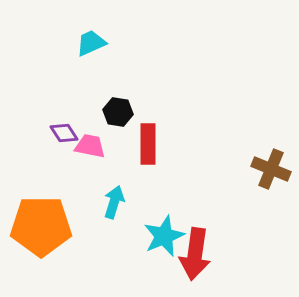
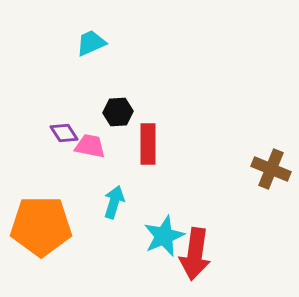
black hexagon: rotated 12 degrees counterclockwise
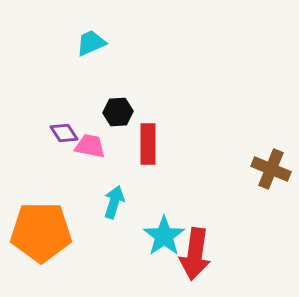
orange pentagon: moved 6 px down
cyan star: rotated 12 degrees counterclockwise
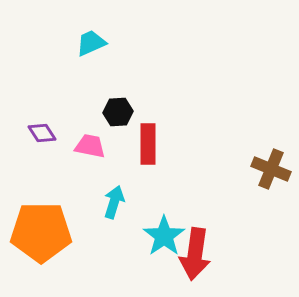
purple diamond: moved 22 px left
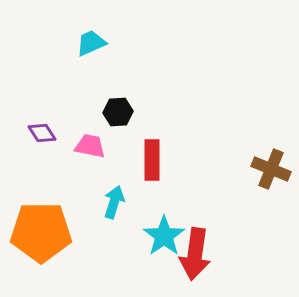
red rectangle: moved 4 px right, 16 px down
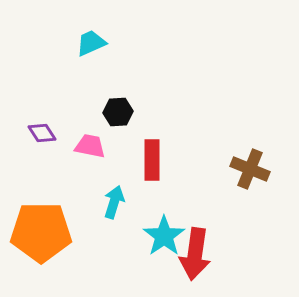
brown cross: moved 21 px left
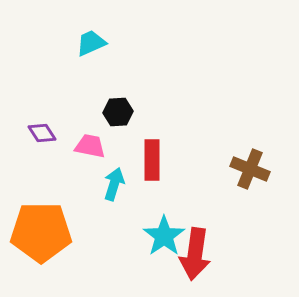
cyan arrow: moved 18 px up
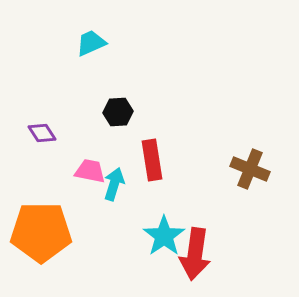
pink trapezoid: moved 25 px down
red rectangle: rotated 9 degrees counterclockwise
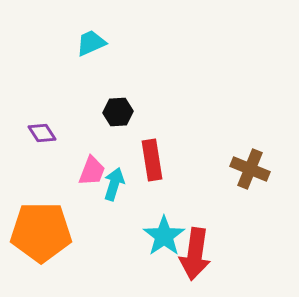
pink trapezoid: moved 2 px right; rotated 100 degrees clockwise
